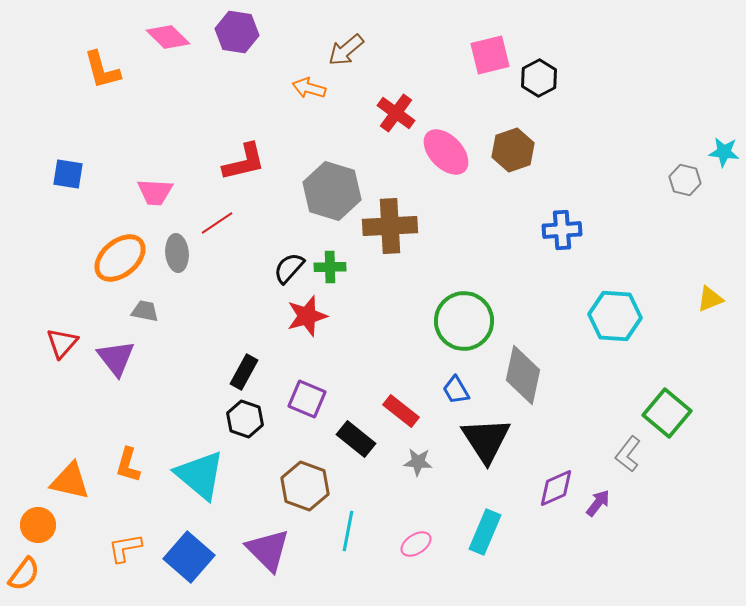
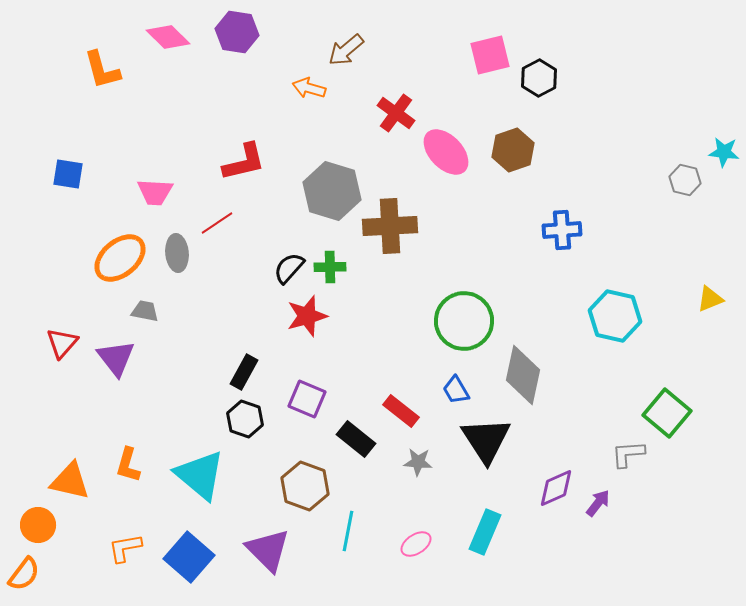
cyan hexagon at (615, 316): rotated 9 degrees clockwise
gray L-shape at (628, 454): rotated 48 degrees clockwise
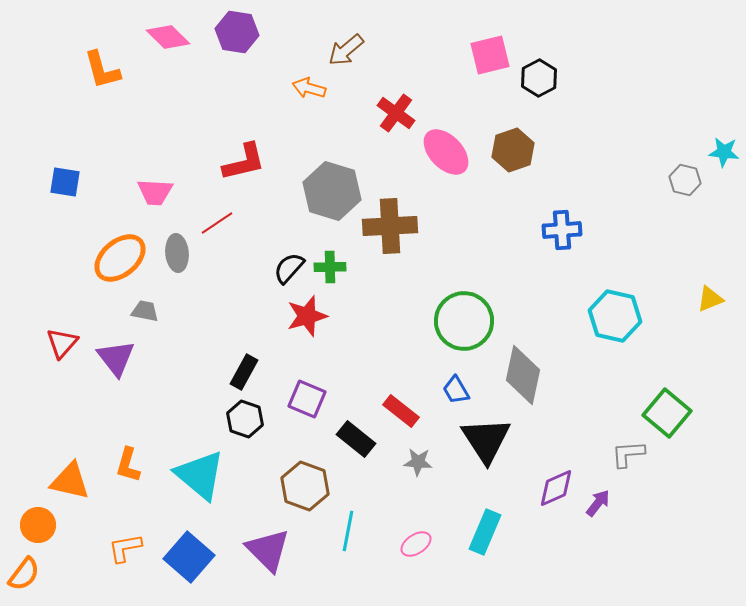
blue square at (68, 174): moved 3 px left, 8 px down
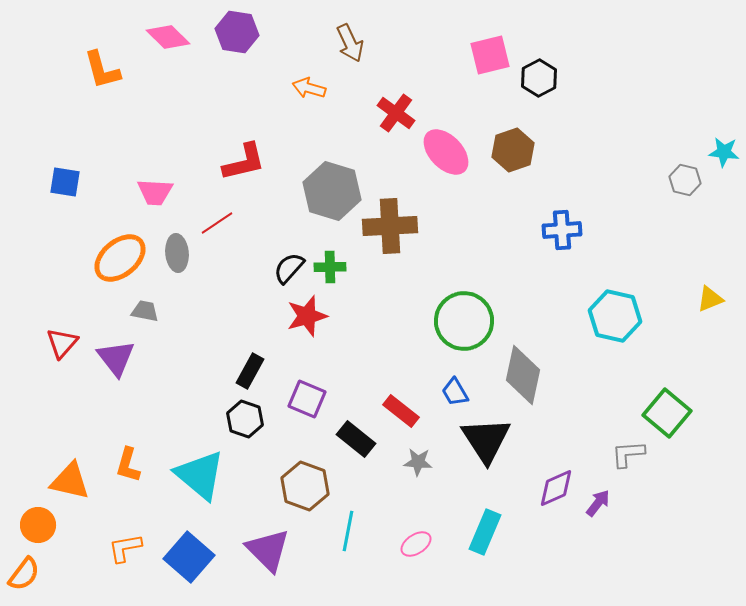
brown arrow at (346, 50): moved 4 px right, 7 px up; rotated 75 degrees counterclockwise
black rectangle at (244, 372): moved 6 px right, 1 px up
blue trapezoid at (456, 390): moved 1 px left, 2 px down
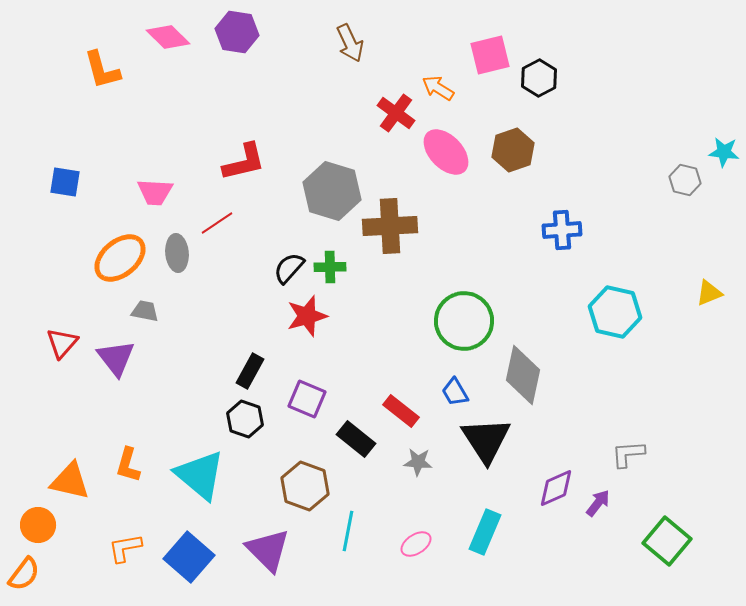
orange arrow at (309, 88): moved 129 px right; rotated 16 degrees clockwise
yellow triangle at (710, 299): moved 1 px left, 6 px up
cyan hexagon at (615, 316): moved 4 px up
green square at (667, 413): moved 128 px down
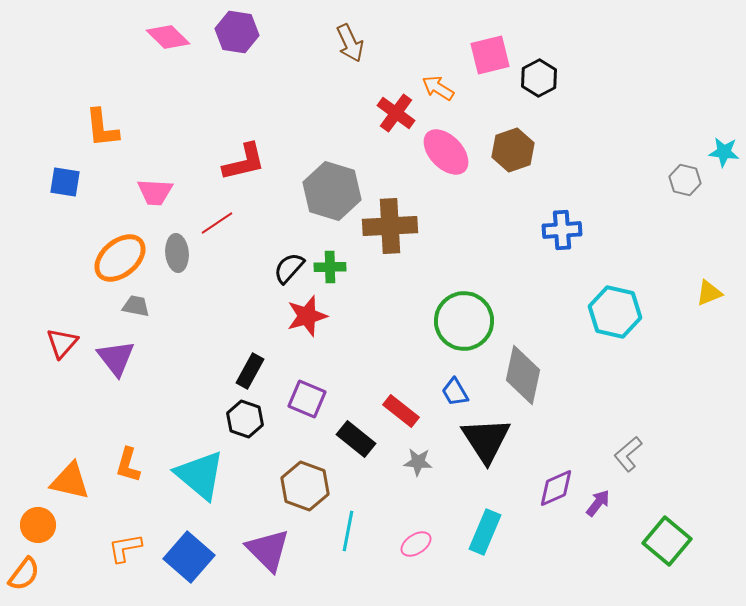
orange L-shape at (102, 70): moved 58 px down; rotated 9 degrees clockwise
gray trapezoid at (145, 311): moved 9 px left, 5 px up
gray L-shape at (628, 454): rotated 36 degrees counterclockwise
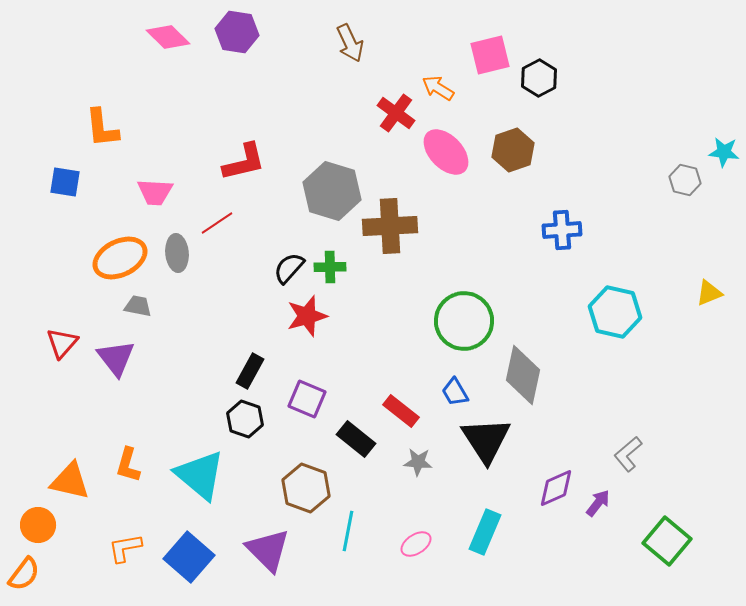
orange ellipse at (120, 258): rotated 14 degrees clockwise
gray trapezoid at (136, 306): moved 2 px right
brown hexagon at (305, 486): moved 1 px right, 2 px down
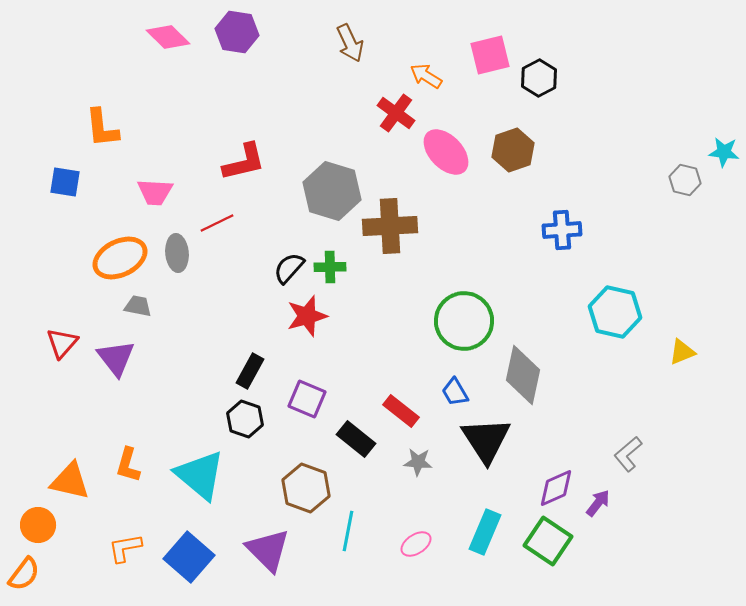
orange arrow at (438, 88): moved 12 px left, 12 px up
red line at (217, 223): rotated 8 degrees clockwise
yellow triangle at (709, 293): moved 27 px left, 59 px down
green square at (667, 541): moved 119 px left; rotated 6 degrees counterclockwise
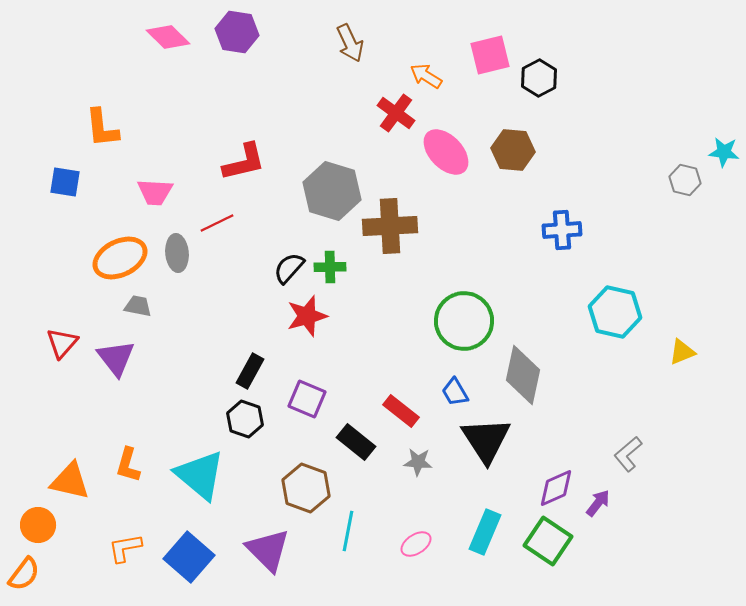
brown hexagon at (513, 150): rotated 24 degrees clockwise
black rectangle at (356, 439): moved 3 px down
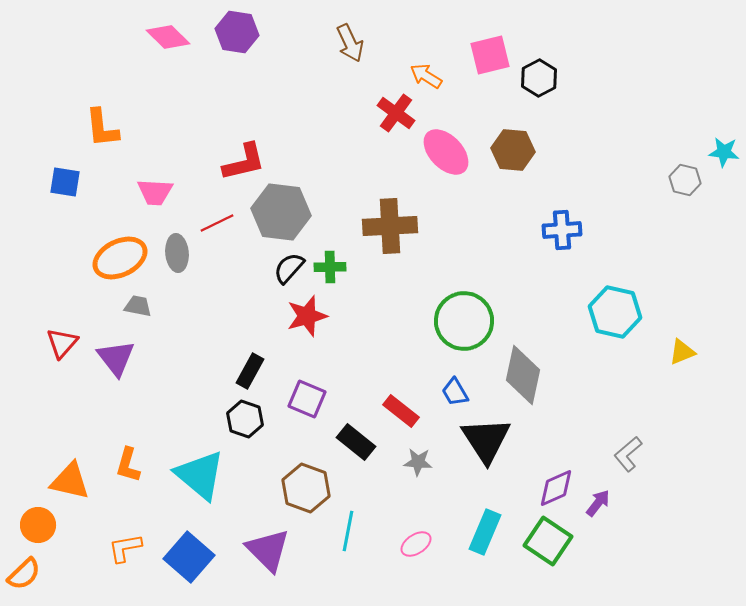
gray hexagon at (332, 191): moved 51 px left, 21 px down; rotated 10 degrees counterclockwise
orange semicircle at (24, 574): rotated 9 degrees clockwise
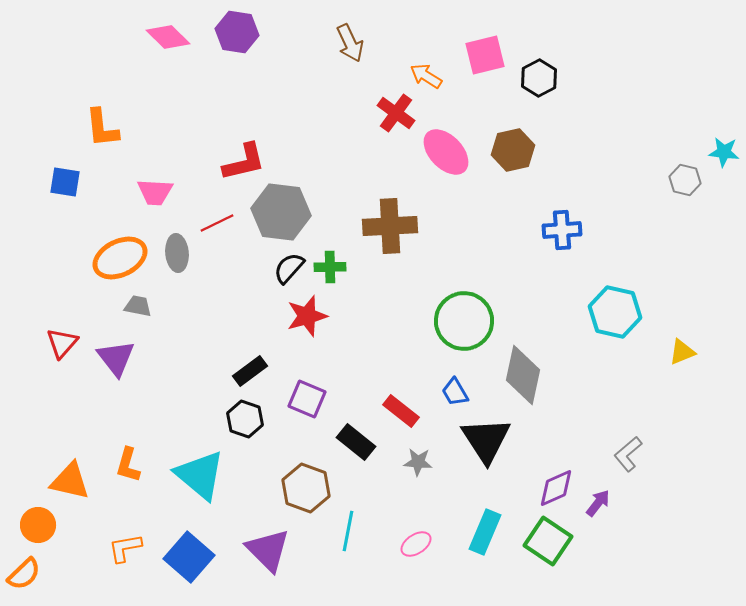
pink square at (490, 55): moved 5 px left
brown hexagon at (513, 150): rotated 18 degrees counterclockwise
black rectangle at (250, 371): rotated 24 degrees clockwise
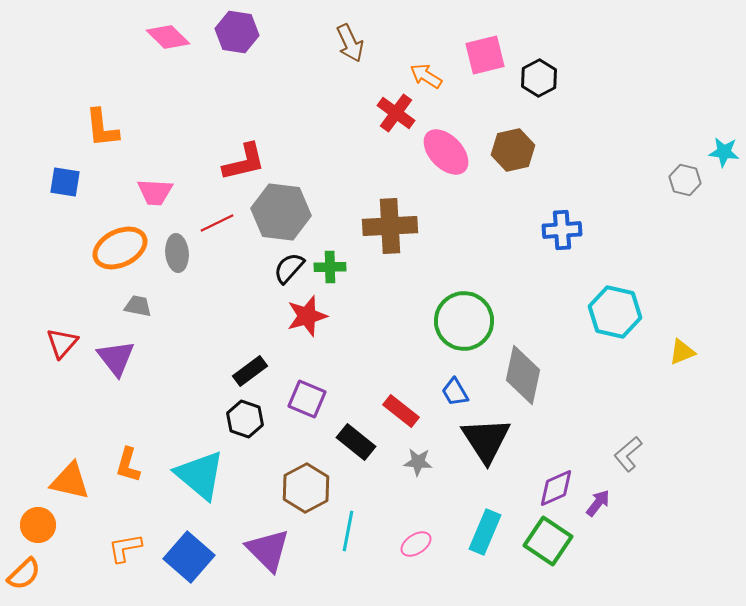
orange ellipse at (120, 258): moved 10 px up
brown hexagon at (306, 488): rotated 12 degrees clockwise
